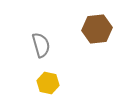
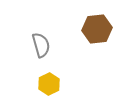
yellow hexagon: moved 1 px right, 1 px down; rotated 20 degrees clockwise
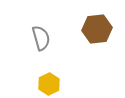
gray semicircle: moved 7 px up
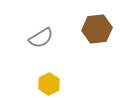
gray semicircle: rotated 75 degrees clockwise
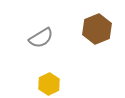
brown hexagon: rotated 16 degrees counterclockwise
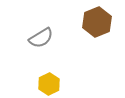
brown hexagon: moved 7 px up
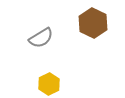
brown hexagon: moved 4 px left, 1 px down; rotated 12 degrees counterclockwise
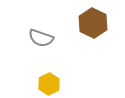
gray semicircle: rotated 50 degrees clockwise
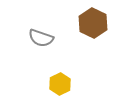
yellow hexagon: moved 11 px right
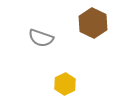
yellow hexagon: moved 5 px right
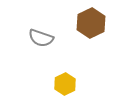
brown hexagon: moved 2 px left; rotated 8 degrees clockwise
